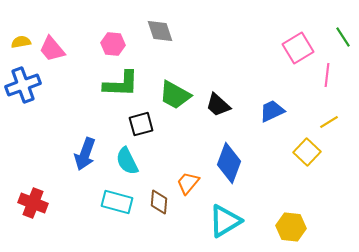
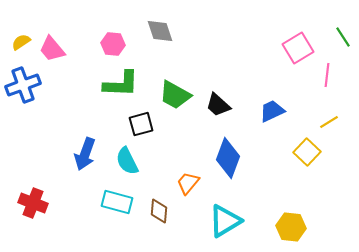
yellow semicircle: rotated 24 degrees counterclockwise
blue diamond: moved 1 px left, 5 px up
brown diamond: moved 9 px down
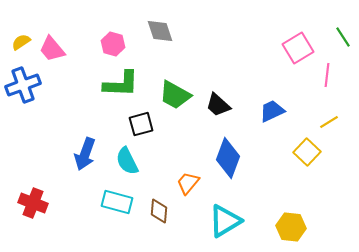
pink hexagon: rotated 10 degrees clockwise
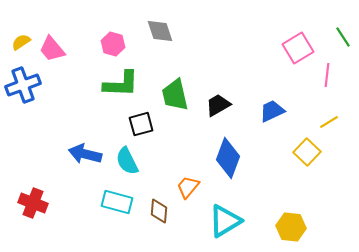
green trapezoid: rotated 48 degrees clockwise
black trapezoid: rotated 108 degrees clockwise
blue arrow: rotated 84 degrees clockwise
orange trapezoid: moved 4 px down
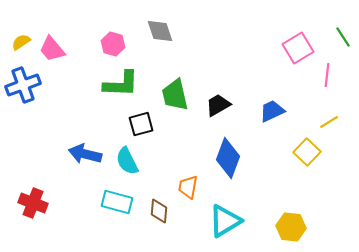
orange trapezoid: rotated 30 degrees counterclockwise
